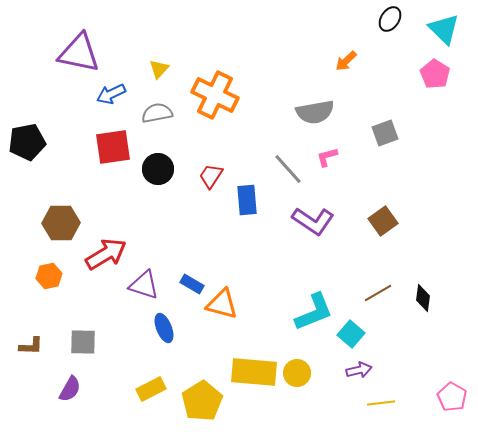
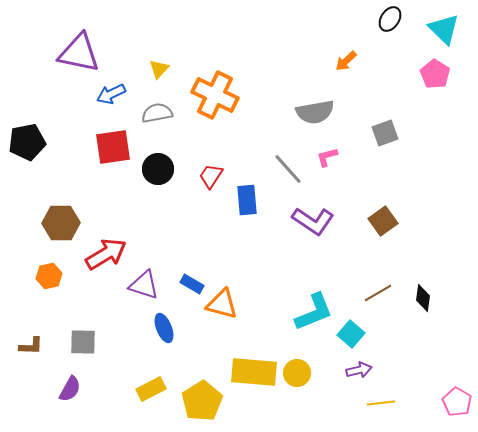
pink pentagon at (452, 397): moved 5 px right, 5 px down
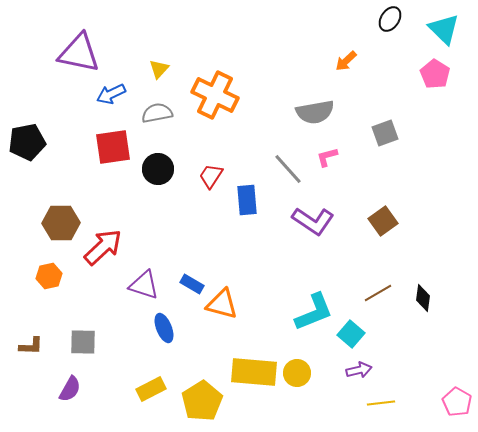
red arrow at (106, 254): moved 3 px left, 7 px up; rotated 12 degrees counterclockwise
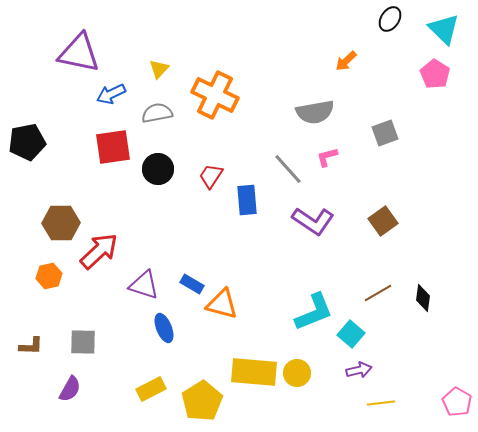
red arrow at (103, 247): moved 4 px left, 4 px down
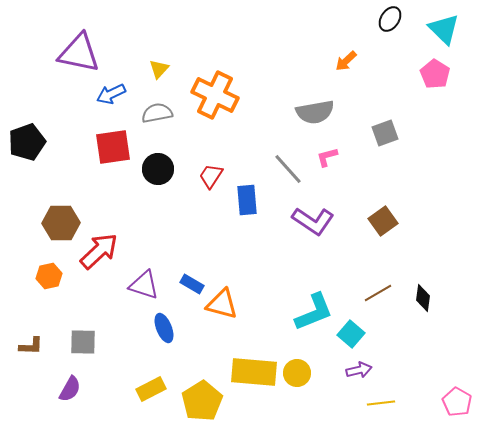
black pentagon at (27, 142): rotated 9 degrees counterclockwise
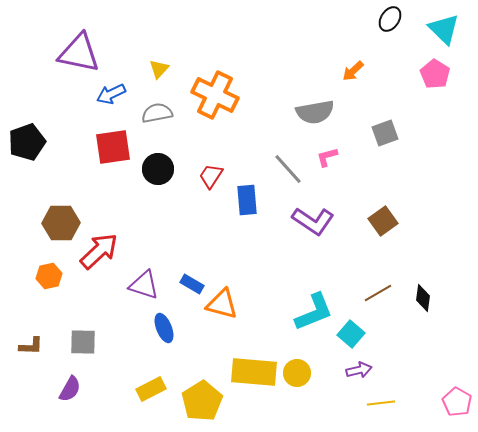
orange arrow at (346, 61): moved 7 px right, 10 px down
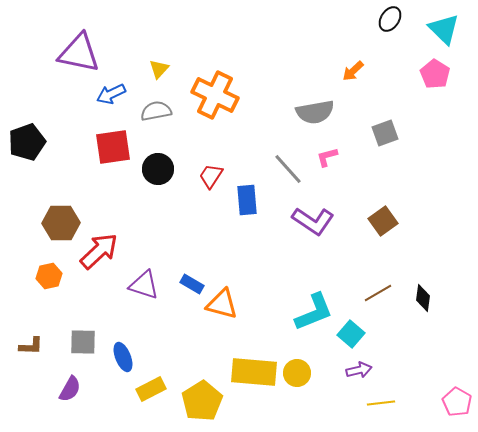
gray semicircle at (157, 113): moved 1 px left, 2 px up
blue ellipse at (164, 328): moved 41 px left, 29 px down
